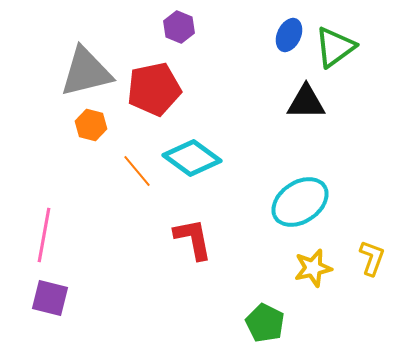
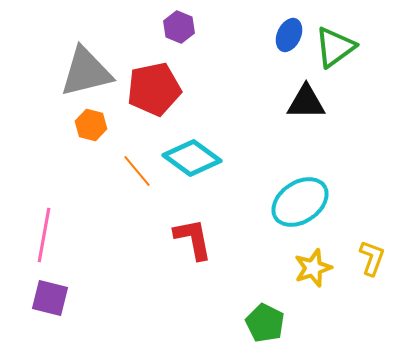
yellow star: rotated 6 degrees counterclockwise
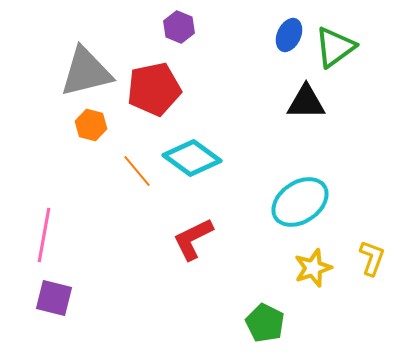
red L-shape: rotated 105 degrees counterclockwise
purple square: moved 4 px right
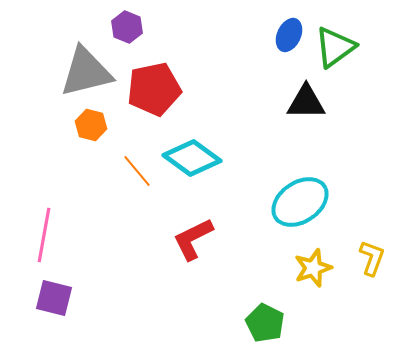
purple hexagon: moved 52 px left
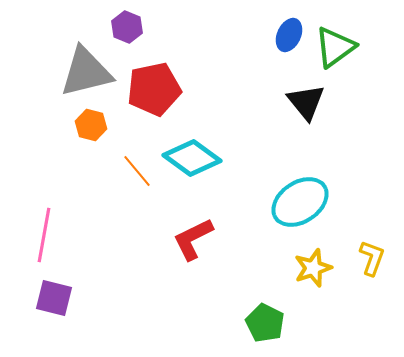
black triangle: rotated 51 degrees clockwise
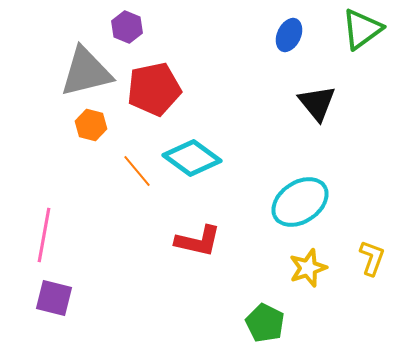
green triangle: moved 27 px right, 18 px up
black triangle: moved 11 px right, 1 px down
red L-shape: moved 5 px right, 2 px down; rotated 141 degrees counterclockwise
yellow star: moved 5 px left
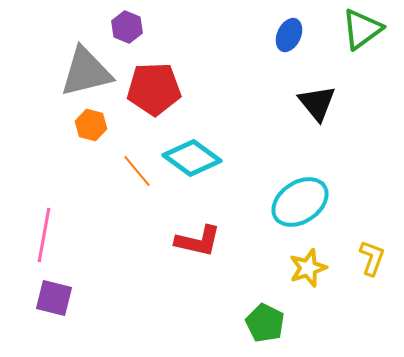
red pentagon: rotated 10 degrees clockwise
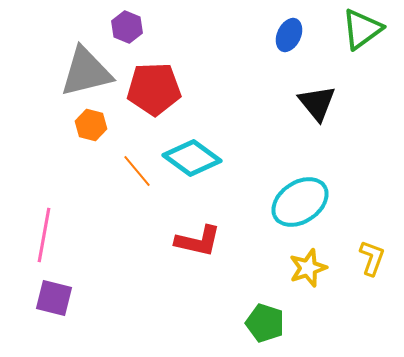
green pentagon: rotated 9 degrees counterclockwise
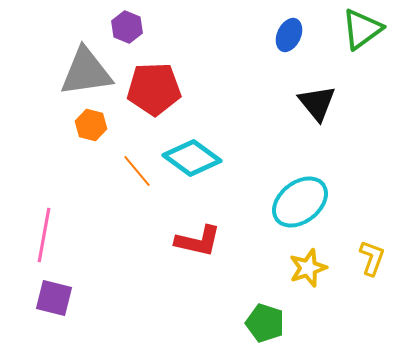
gray triangle: rotated 6 degrees clockwise
cyan ellipse: rotated 4 degrees counterclockwise
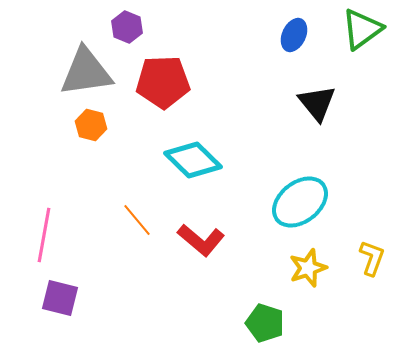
blue ellipse: moved 5 px right
red pentagon: moved 9 px right, 7 px up
cyan diamond: moved 1 px right, 2 px down; rotated 8 degrees clockwise
orange line: moved 49 px down
red L-shape: moved 3 px right, 1 px up; rotated 27 degrees clockwise
purple square: moved 6 px right
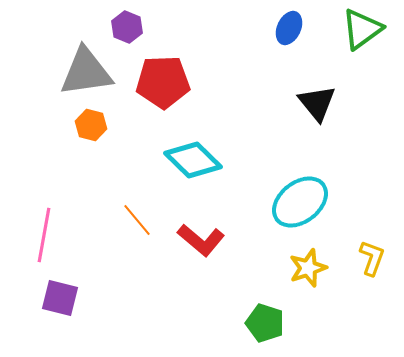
blue ellipse: moved 5 px left, 7 px up
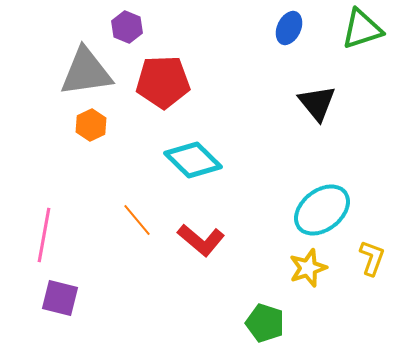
green triangle: rotated 18 degrees clockwise
orange hexagon: rotated 20 degrees clockwise
cyan ellipse: moved 22 px right, 8 px down
